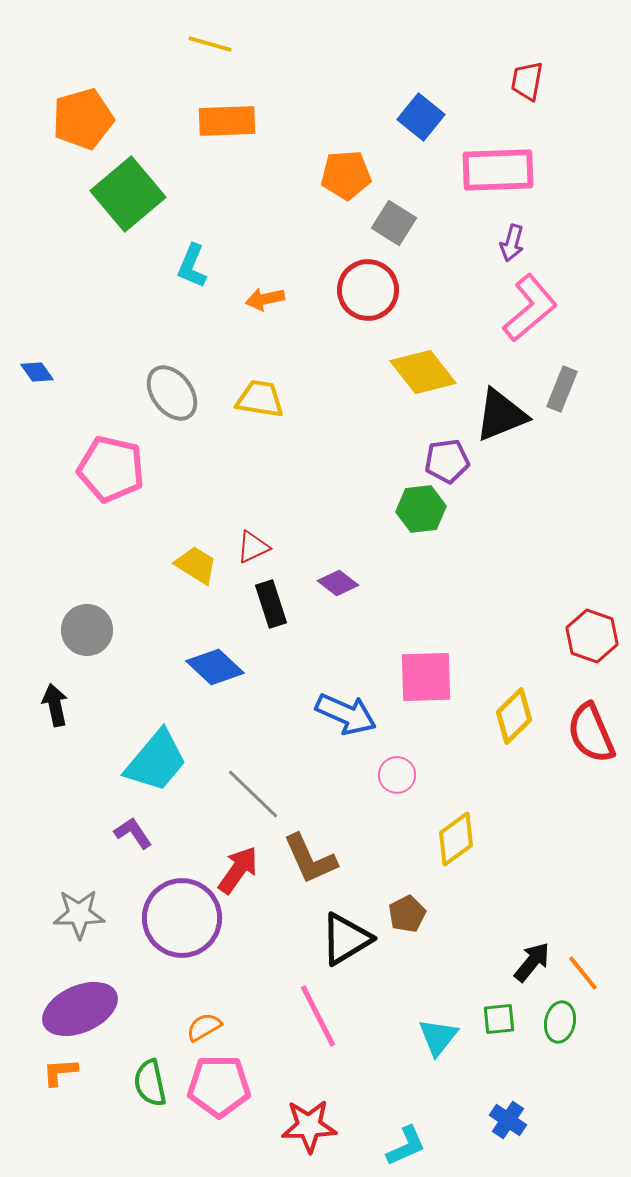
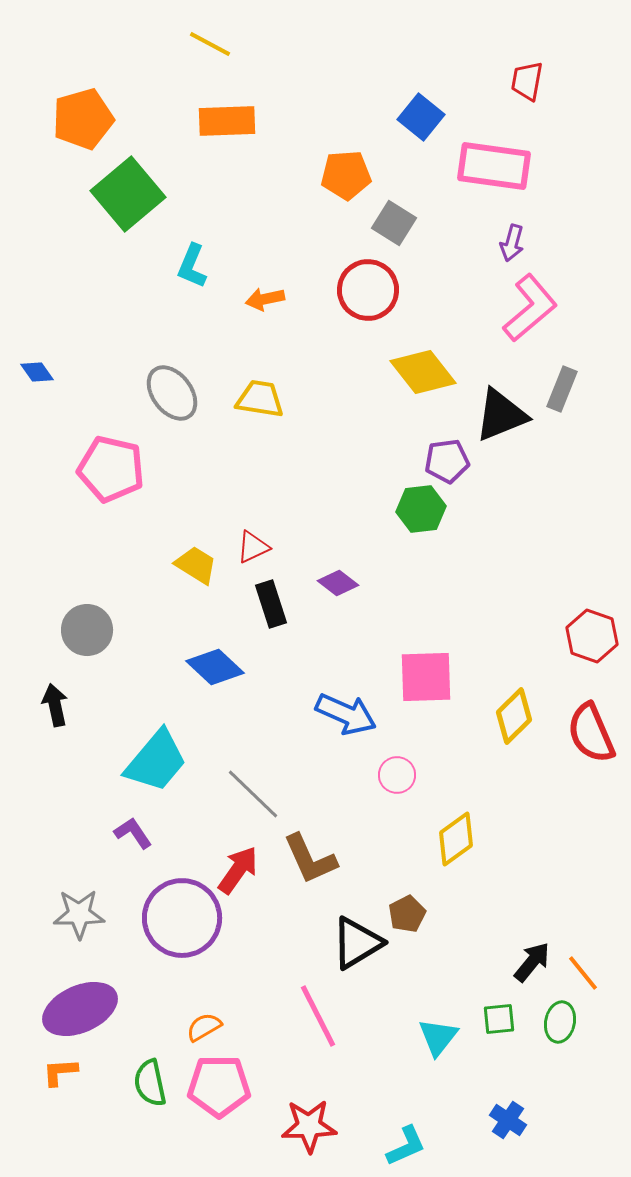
yellow line at (210, 44): rotated 12 degrees clockwise
pink rectangle at (498, 170): moved 4 px left, 4 px up; rotated 10 degrees clockwise
black triangle at (346, 939): moved 11 px right, 4 px down
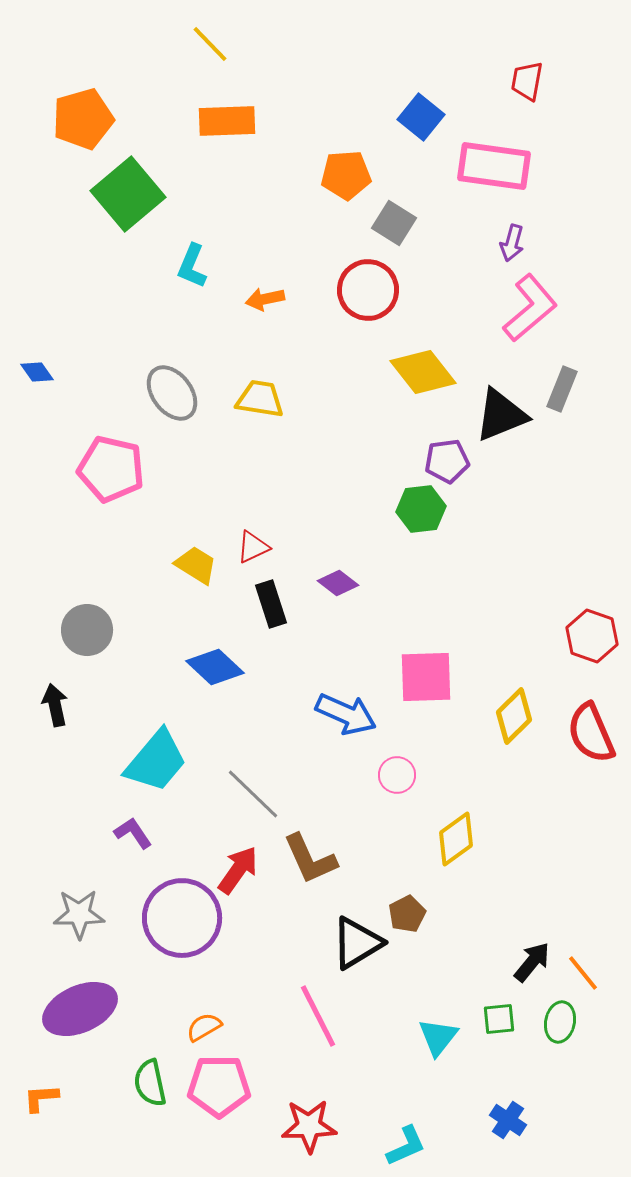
yellow line at (210, 44): rotated 18 degrees clockwise
orange L-shape at (60, 1072): moved 19 px left, 26 px down
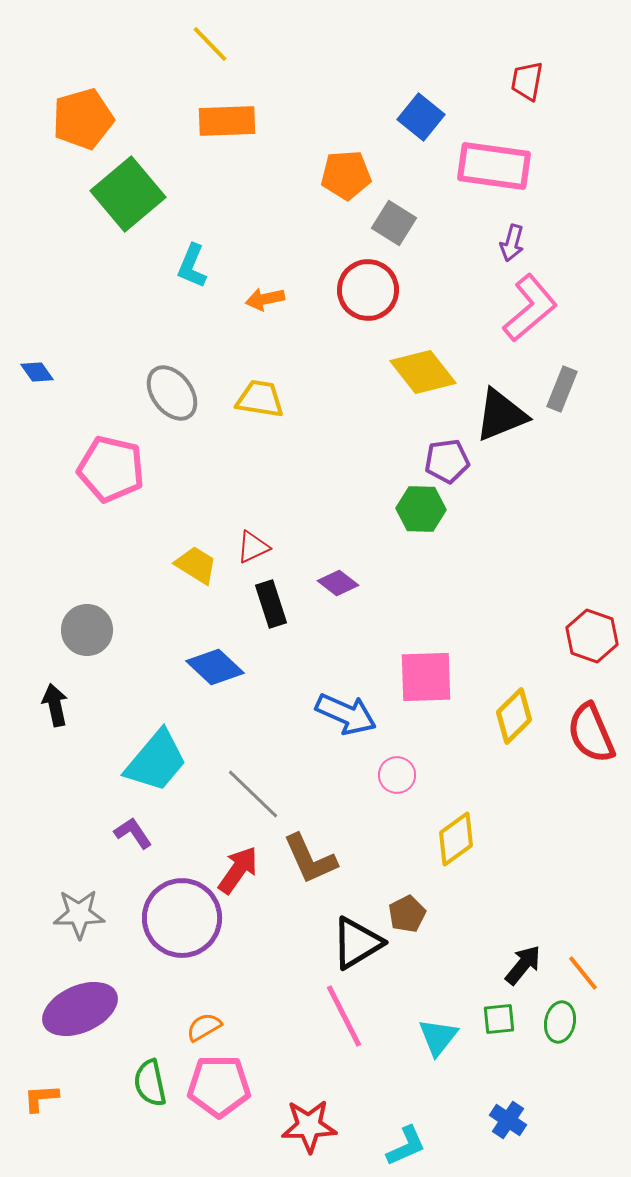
green hexagon at (421, 509): rotated 9 degrees clockwise
black arrow at (532, 962): moved 9 px left, 3 px down
pink line at (318, 1016): moved 26 px right
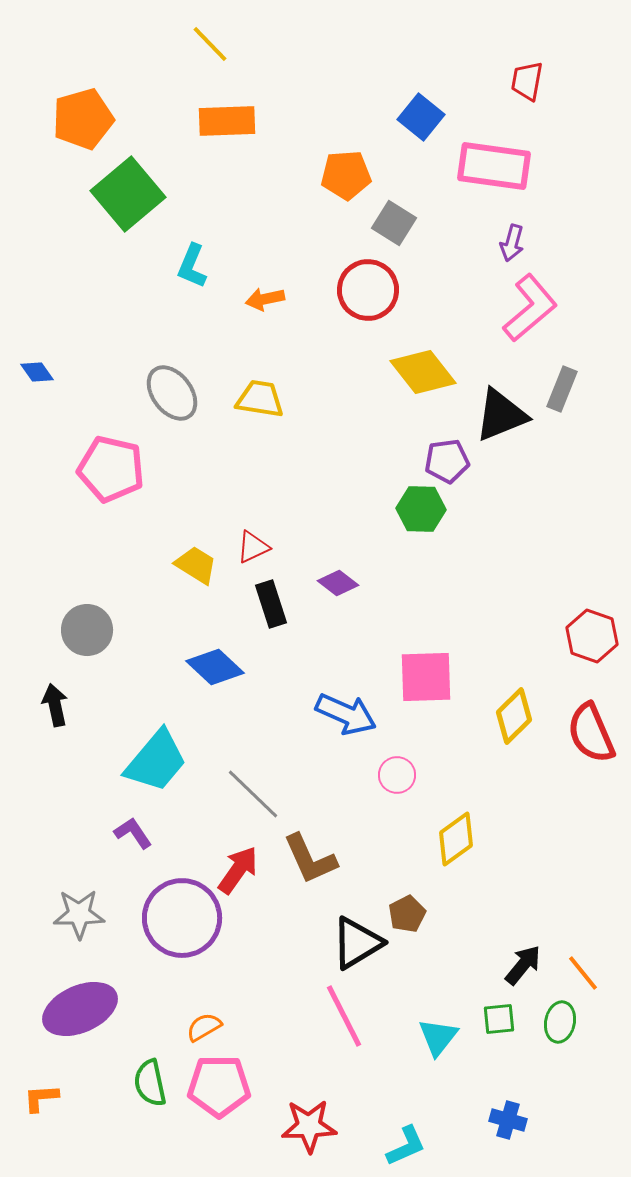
blue cross at (508, 1120): rotated 18 degrees counterclockwise
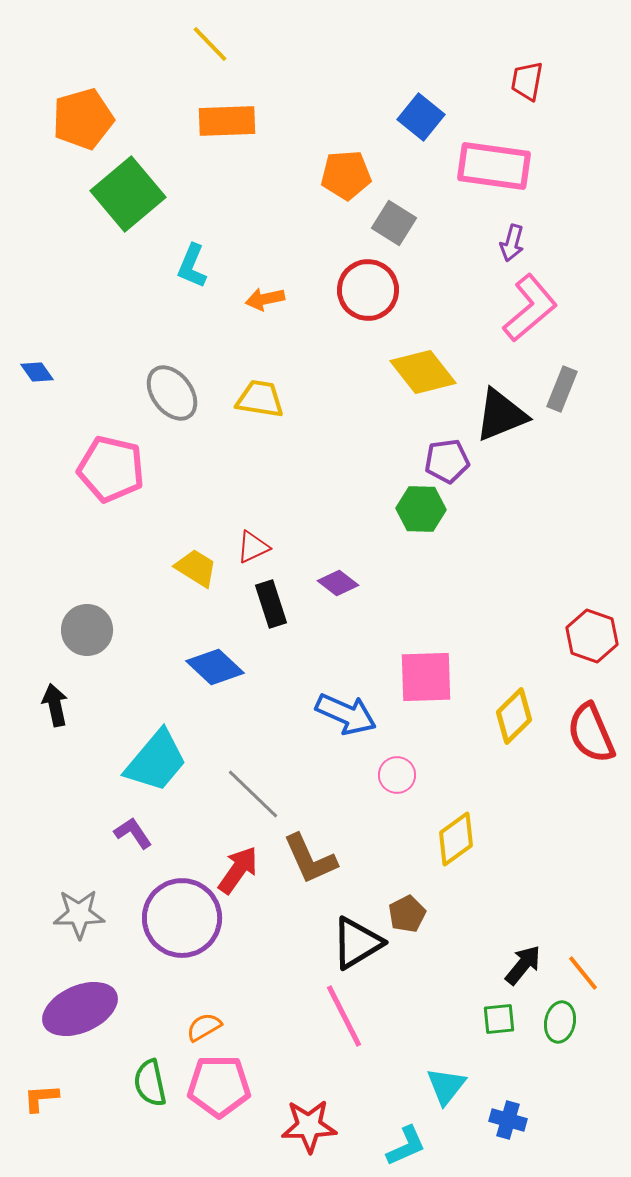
yellow trapezoid at (196, 565): moved 3 px down
cyan triangle at (438, 1037): moved 8 px right, 49 px down
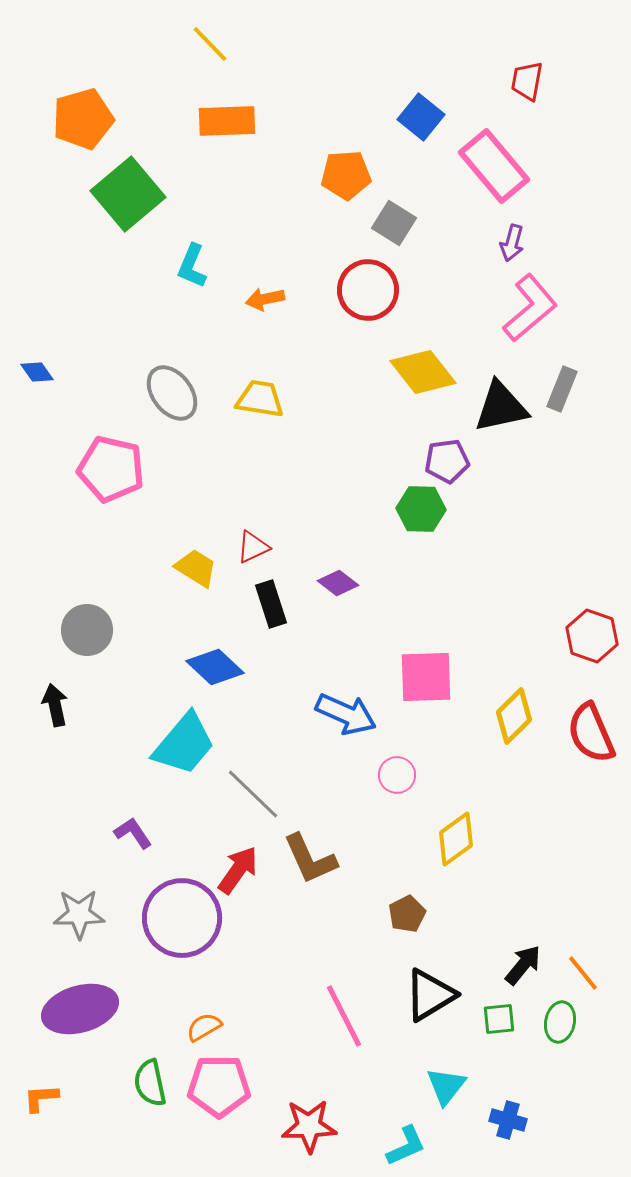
pink rectangle at (494, 166): rotated 42 degrees clockwise
black triangle at (501, 415): moved 8 px up; rotated 10 degrees clockwise
cyan trapezoid at (156, 761): moved 28 px right, 17 px up
black triangle at (357, 943): moved 73 px right, 52 px down
purple ellipse at (80, 1009): rotated 8 degrees clockwise
